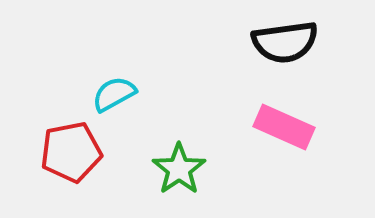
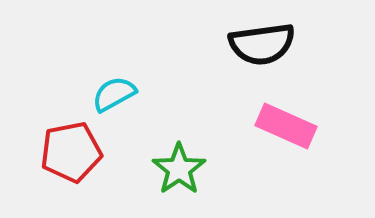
black semicircle: moved 23 px left, 2 px down
pink rectangle: moved 2 px right, 1 px up
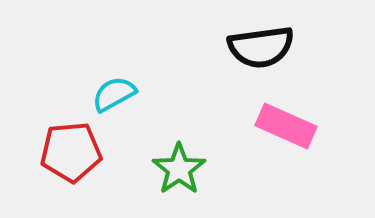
black semicircle: moved 1 px left, 3 px down
red pentagon: rotated 6 degrees clockwise
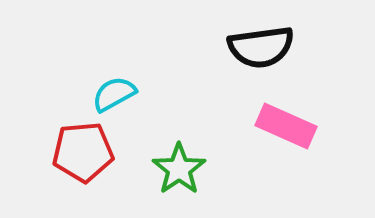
red pentagon: moved 12 px right
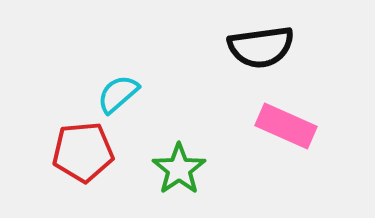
cyan semicircle: moved 4 px right; rotated 12 degrees counterclockwise
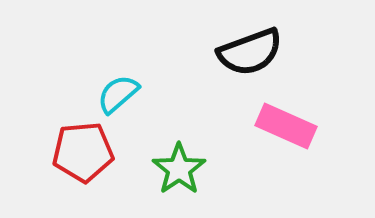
black semicircle: moved 11 px left, 5 px down; rotated 12 degrees counterclockwise
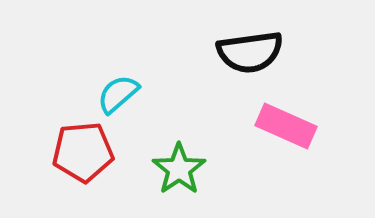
black semicircle: rotated 12 degrees clockwise
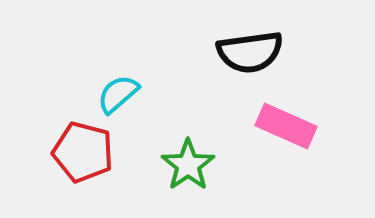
red pentagon: rotated 20 degrees clockwise
green star: moved 9 px right, 4 px up
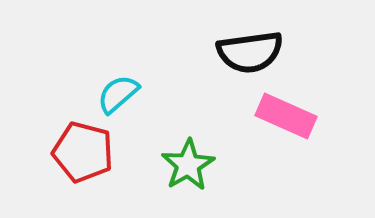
pink rectangle: moved 10 px up
green star: rotated 4 degrees clockwise
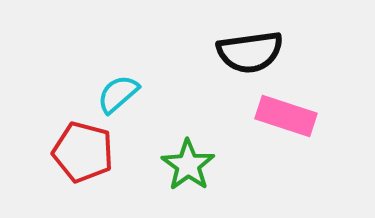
pink rectangle: rotated 6 degrees counterclockwise
green star: rotated 6 degrees counterclockwise
